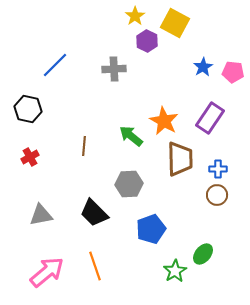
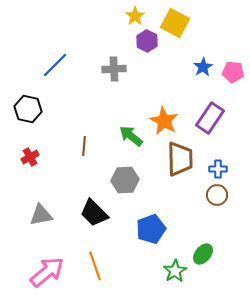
gray hexagon: moved 4 px left, 4 px up
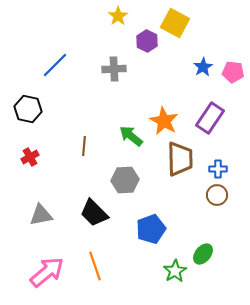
yellow star: moved 17 px left
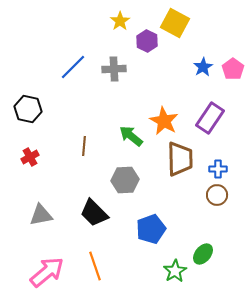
yellow star: moved 2 px right, 5 px down
blue line: moved 18 px right, 2 px down
pink pentagon: moved 3 px up; rotated 30 degrees clockwise
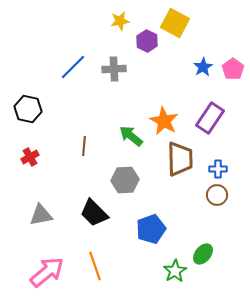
yellow star: rotated 24 degrees clockwise
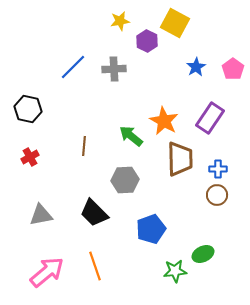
blue star: moved 7 px left
green ellipse: rotated 25 degrees clockwise
green star: rotated 25 degrees clockwise
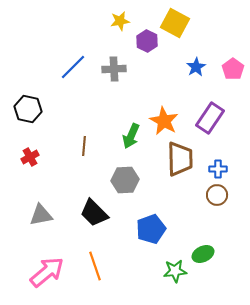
green arrow: rotated 105 degrees counterclockwise
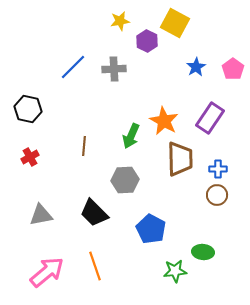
blue pentagon: rotated 24 degrees counterclockwise
green ellipse: moved 2 px up; rotated 30 degrees clockwise
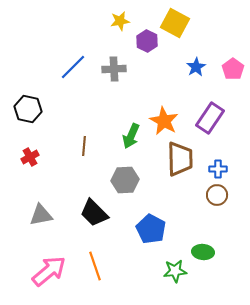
pink arrow: moved 2 px right, 1 px up
